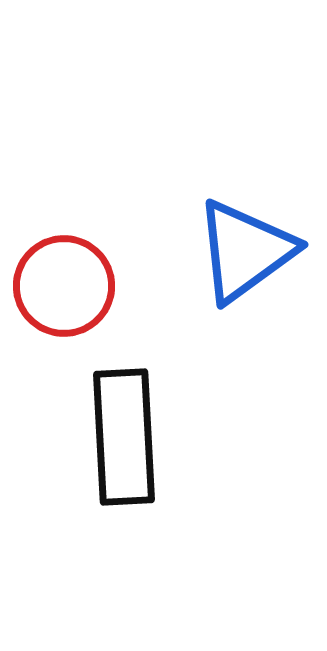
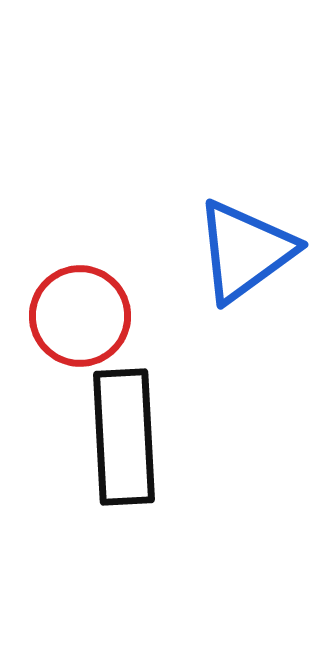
red circle: moved 16 px right, 30 px down
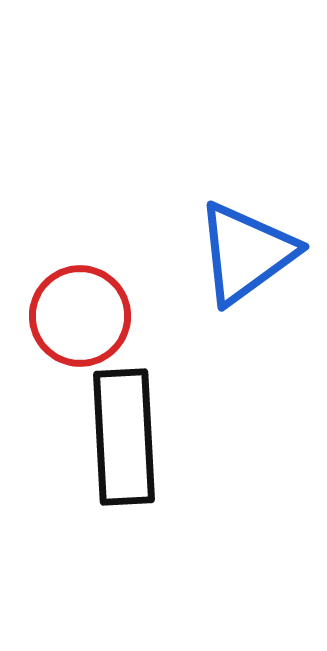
blue triangle: moved 1 px right, 2 px down
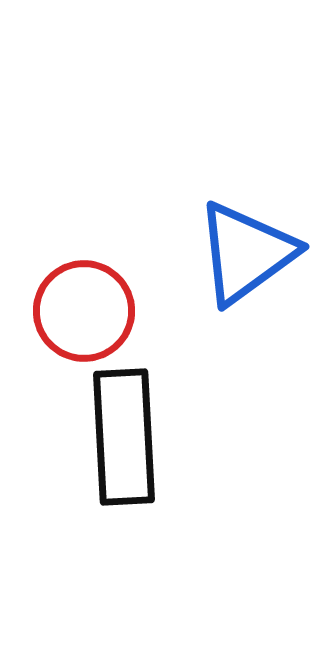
red circle: moved 4 px right, 5 px up
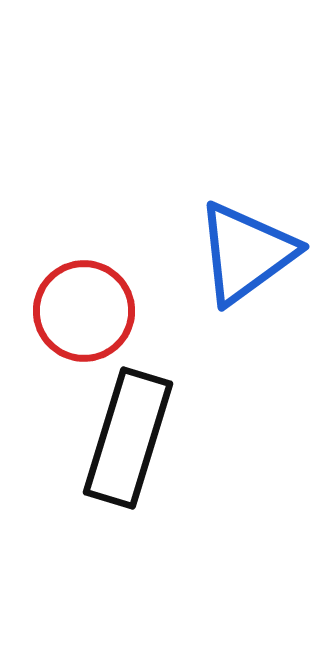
black rectangle: moved 4 px right, 1 px down; rotated 20 degrees clockwise
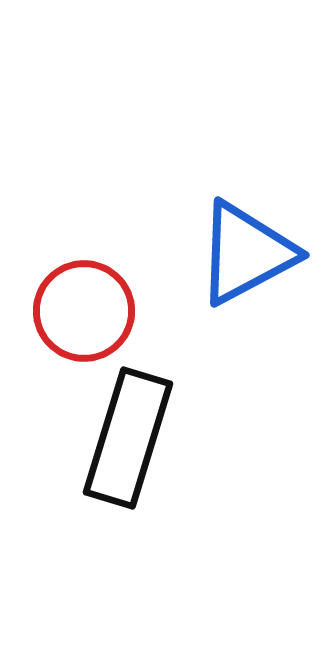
blue triangle: rotated 8 degrees clockwise
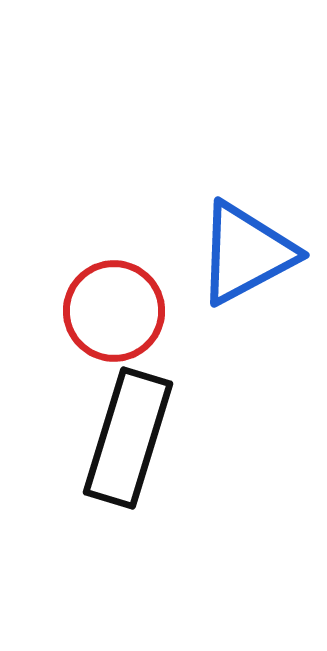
red circle: moved 30 px right
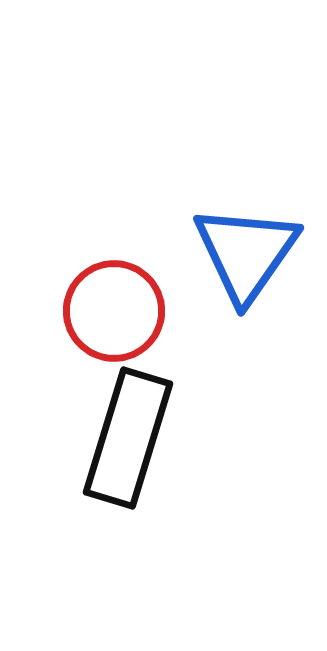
blue triangle: rotated 27 degrees counterclockwise
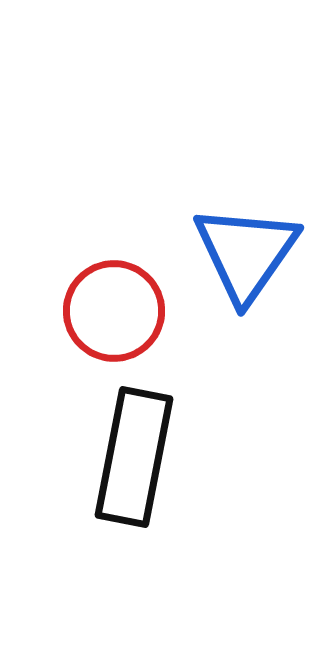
black rectangle: moved 6 px right, 19 px down; rotated 6 degrees counterclockwise
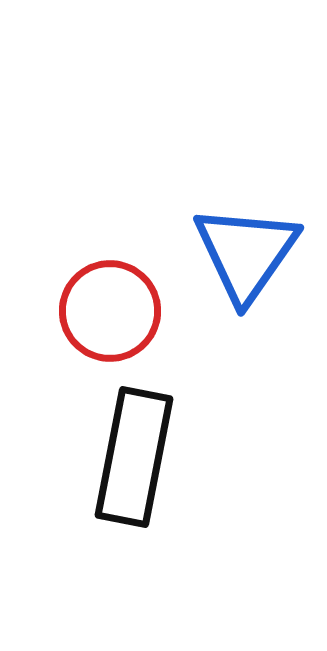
red circle: moved 4 px left
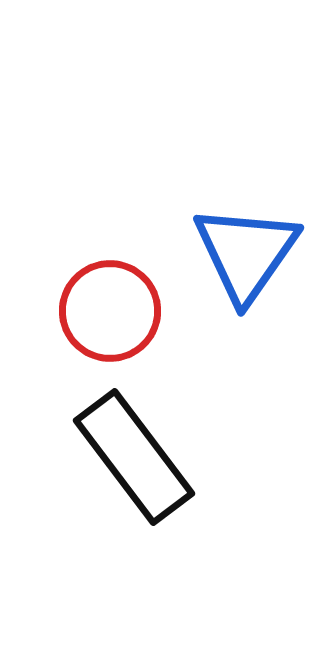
black rectangle: rotated 48 degrees counterclockwise
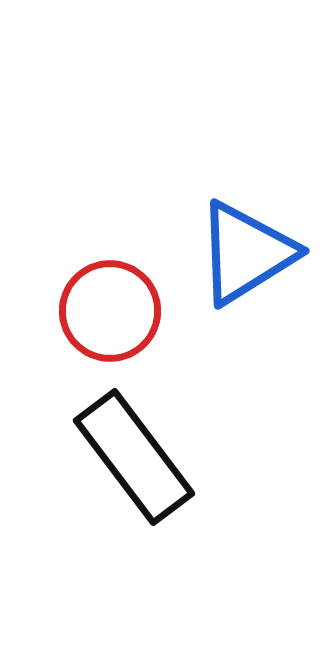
blue triangle: rotated 23 degrees clockwise
